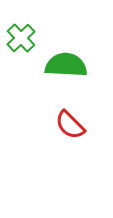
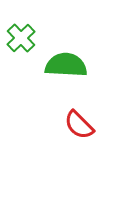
red semicircle: moved 9 px right
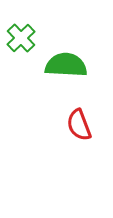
red semicircle: rotated 24 degrees clockwise
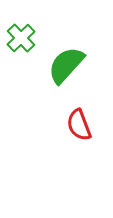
green semicircle: rotated 51 degrees counterclockwise
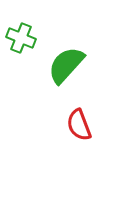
green cross: rotated 24 degrees counterclockwise
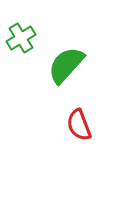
green cross: rotated 36 degrees clockwise
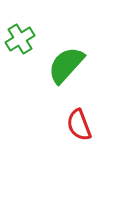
green cross: moved 1 px left, 1 px down
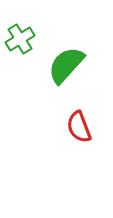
red semicircle: moved 2 px down
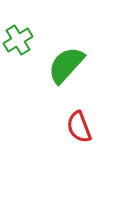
green cross: moved 2 px left, 1 px down
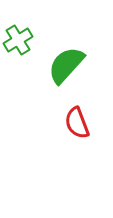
red semicircle: moved 2 px left, 4 px up
